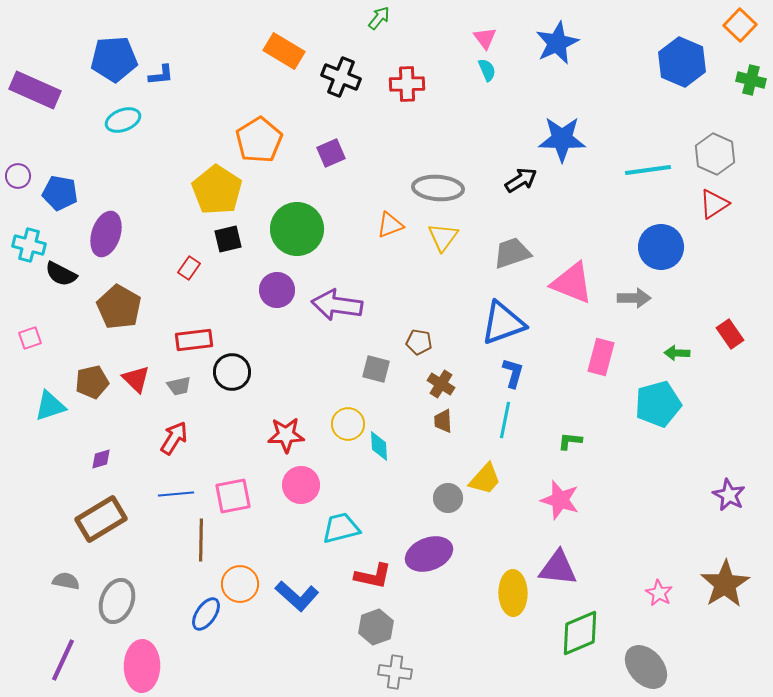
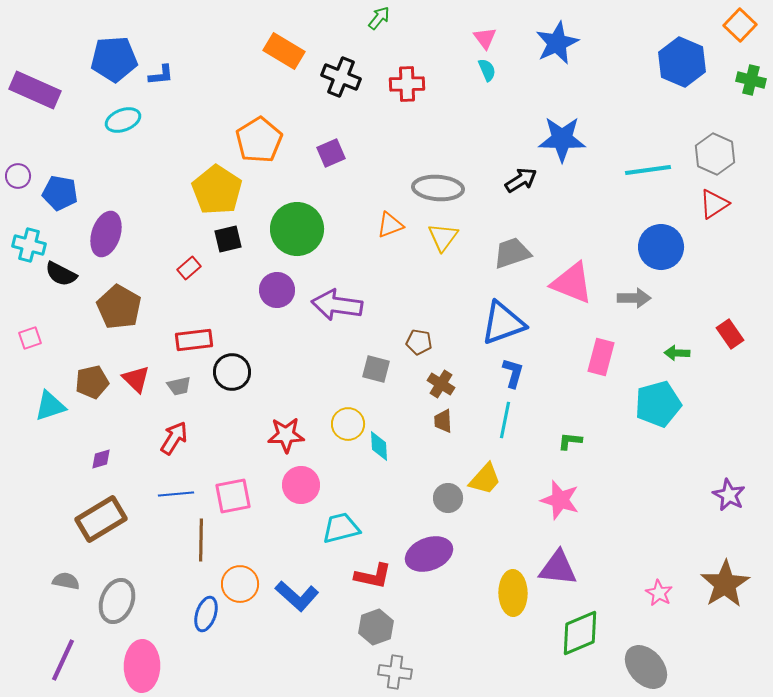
red rectangle at (189, 268): rotated 15 degrees clockwise
blue ellipse at (206, 614): rotated 16 degrees counterclockwise
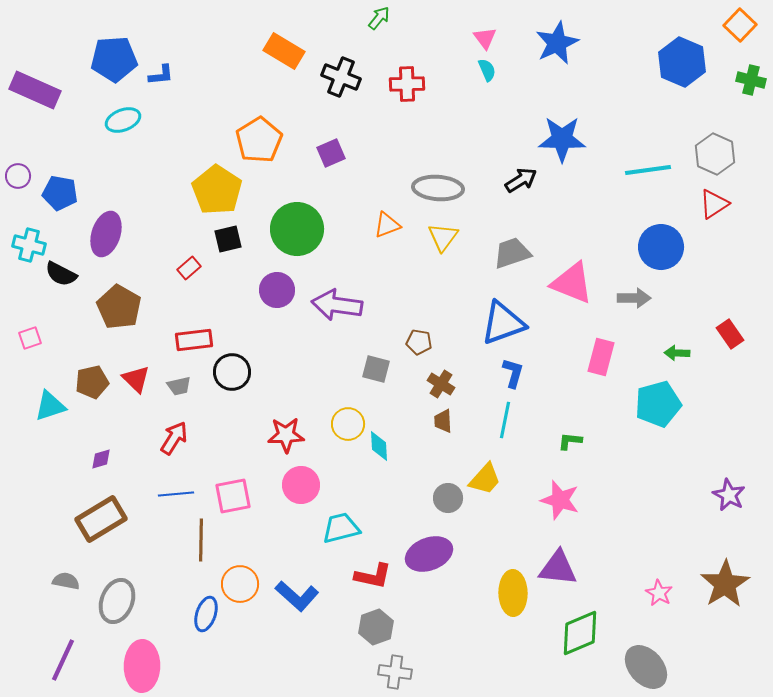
orange triangle at (390, 225): moved 3 px left
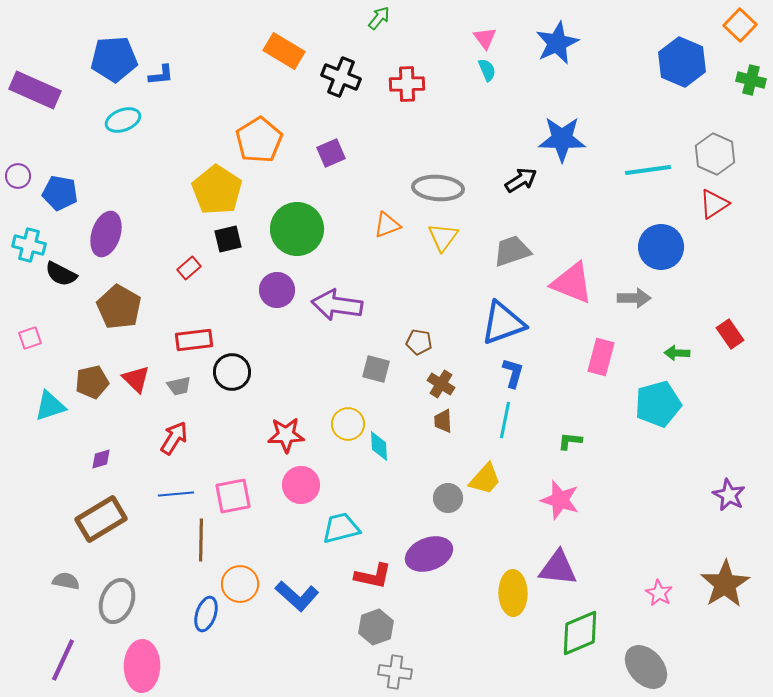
gray trapezoid at (512, 253): moved 2 px up
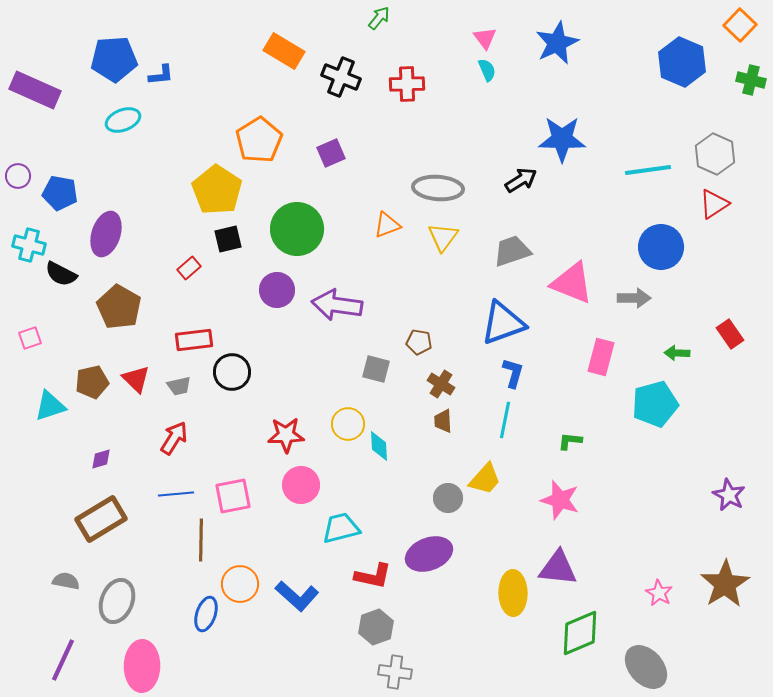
cyan pentagon at (658, 404): moved 3 px left
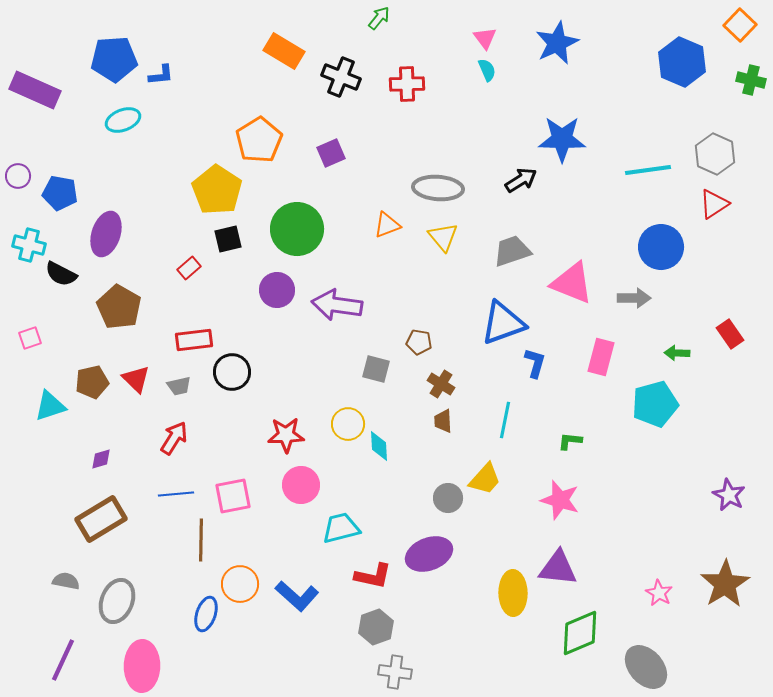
yellow triangle at (443, 237): rotated 16 degrees counterclockwise
blue L-shape at (513, 373): moved 22 px right, 10 px up
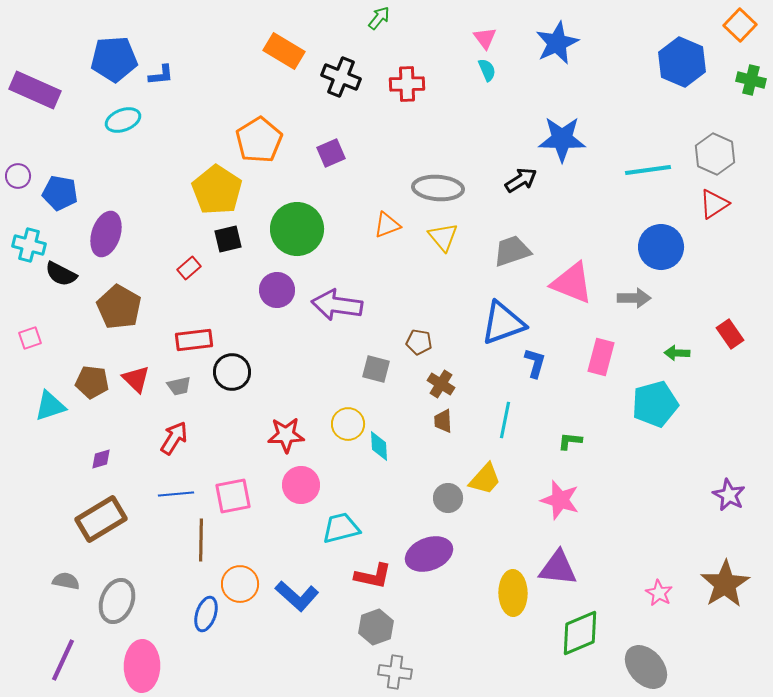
brown pentagon at (92, 382): rotated 20 degrees clockwise
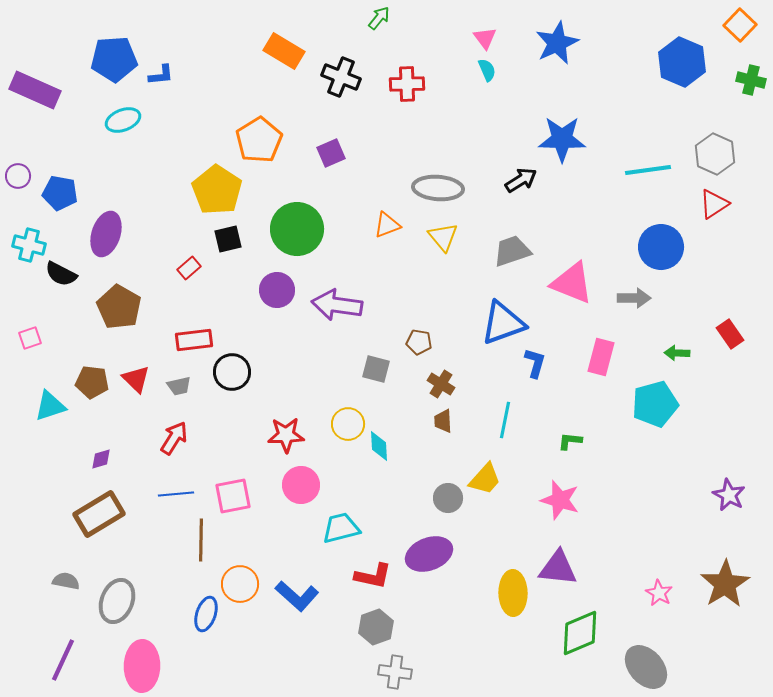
brown rectangle at (101, 519): moved 2 px left, 5 px up
